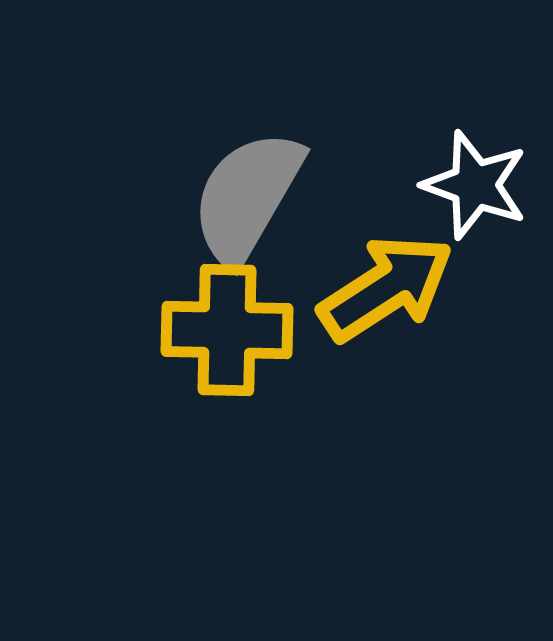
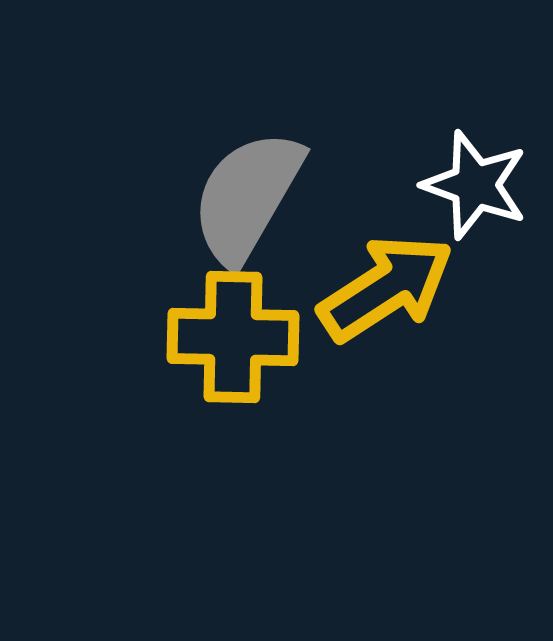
yellow cross: moved 6 px right, 7 px down
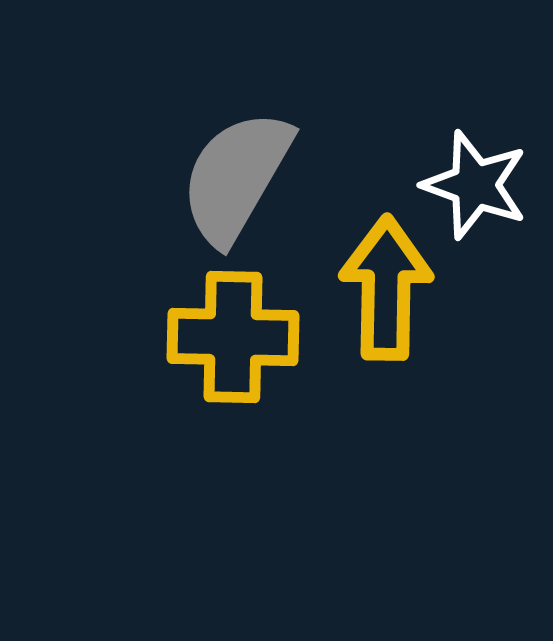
gray semicircle: moved 11 px left, 20 px up
yellow arrow: rotated 56 degrees counterclockwise
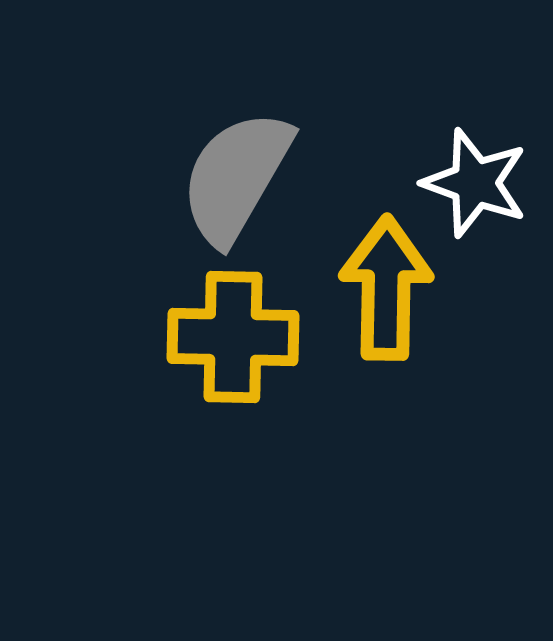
white star: moved 2 px up
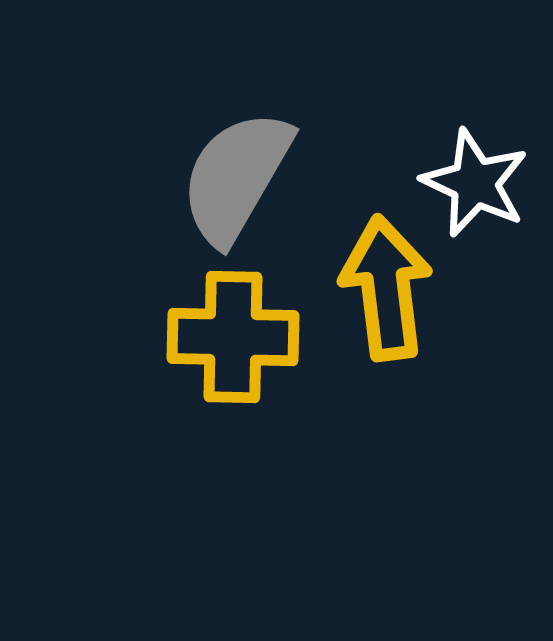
white star: rotated 5 degrees clockwise
yellow arrow: rotated 8 degrees counterclockwise
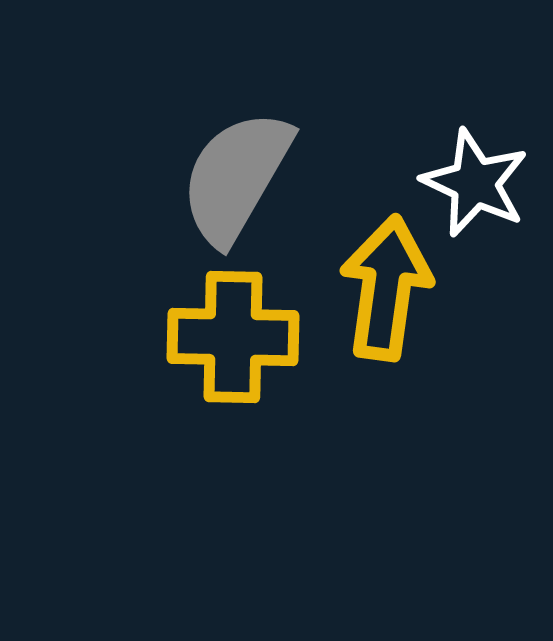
yellow arrow: rotated 15 degrees clockwise
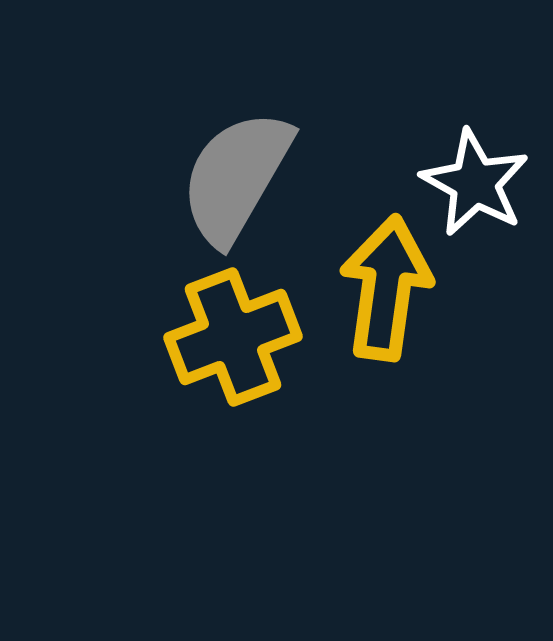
white star: rotated 4 degrees clockwise
yellow cross: rotated 22 degrees counterclockwise
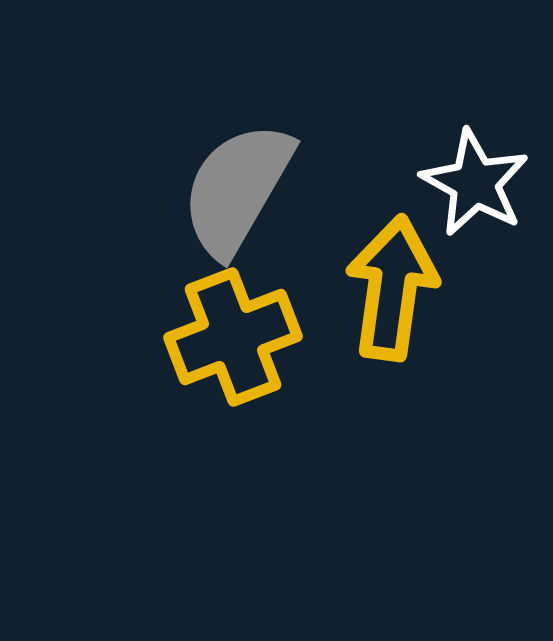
gray semicircle: moved 1 px right, 12 px down
yellow arrow: moved 6 px right
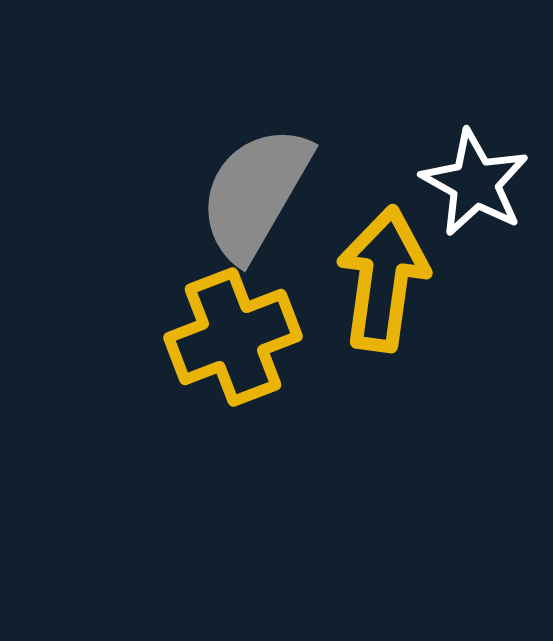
gray semicircle: moved 18 px right, 4 px down
yellow arrow: moved 9 px left, 9 px up
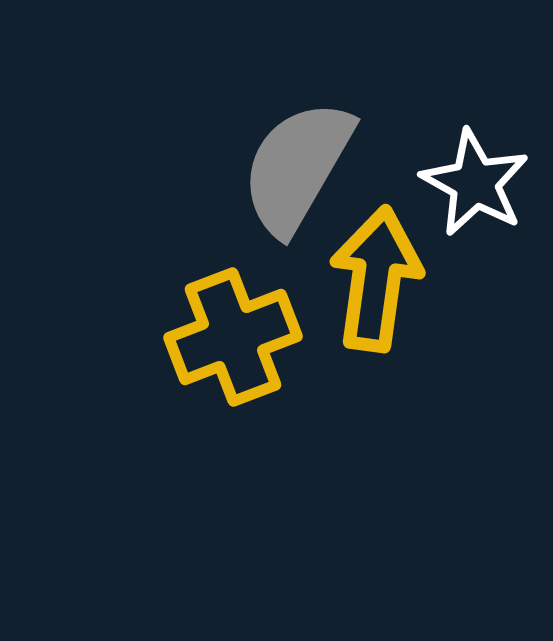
gray semicircle: moved 42 px right, 26 px up
yellow arrow: moved 7 px left
